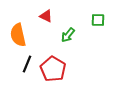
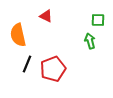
green arrow: moved 22 px right, 6 px down; rotated 126 degrees clockwise
red pentagon: rotated 20 degrees clockwise
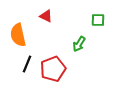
green arrow: moved 11 px left, 3 px down; rotated 133 degrees counterclockwise
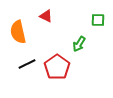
orange semicircle: moved 3 px up
black line: rotated 42 degrees clockwise
red pentagon: moved 4 px right, 2 px up; rotated 15 degrees counterclockwise
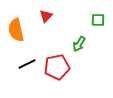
red triangle: rotated 48 degrees clockwise
orange semicircle: moved 2 px left, 2 px up
red pentagon: rotated 25 degrees clockwise
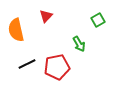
green square: rotated 32 degrees counterclockwise
green arrow: rotated 63 degrees counterclockwise
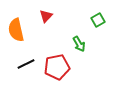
black line: moved 1 px left
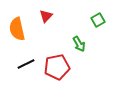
orange semicircle: moved 1 px right, 1 px up
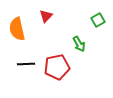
black line: rotated 24 degrees clockwise
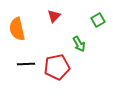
red triangle: moved 8 px right
